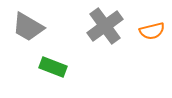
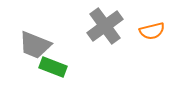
gray trapezoid: moved 7 px right, 18 px down; rotated 8 degrees counterclockwise
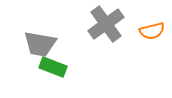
gray cross: moved 1 px right, 2 px up
gray trapezoid: moved 5 px right, 1 px up; rotated 12 degrees counterclockwise
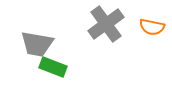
orange semicircle: moved 4 px up; rotated 25 degrees clockwise
gray trapezoid: moved 3 px left
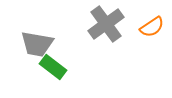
orange semicircle: rotated 45 degrees counterclockwise
green rectangle: rotated 16 degrees clockwise
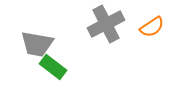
gray cross: rotated 9 degrees clockwise
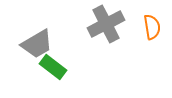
orange semicircle: rotated 65 degrees counterclockwise
gray trapezoid: rotated 40 degrees counterclockwise
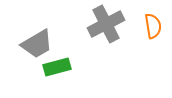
orange semicircle: moved 1 px right, 1 px up
green rectangle: moved 4 px right; rotated 52 degrees counterclockwise
